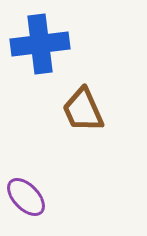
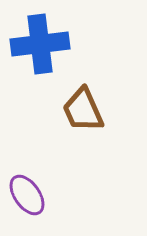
purple ellipse: moved 1 px right, 2 px up; rotated 9 degrees clockwise
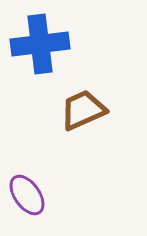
brown trapezoid: rotated 90 degrees clockwise
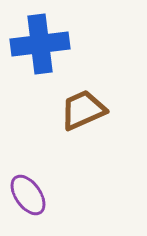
purple ellipse: moved 1 px right
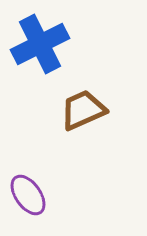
blue cross: rotated 20 degrees counterclockwise
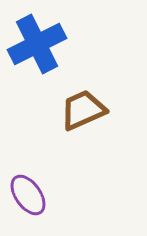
blue cross: moved 3 px left
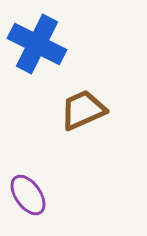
blue cross: rotated 36 degrees counterclockwise
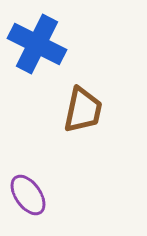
brown trapezoid: rotated 126 degrees clockwise
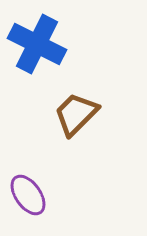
brown trapezoid: moved 7 px left, 4 px down; rotated 147 degrees counterclockwise
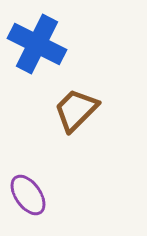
brown trapezoid: moved 4 px up
